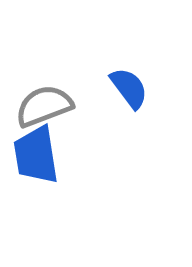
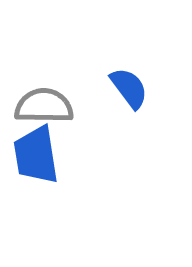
gray semicircle: rotated 22 degrees clockwise
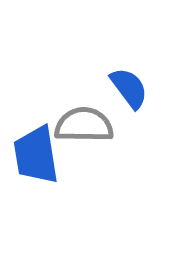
gray semicircle: moved 40 px right, 19 px down
